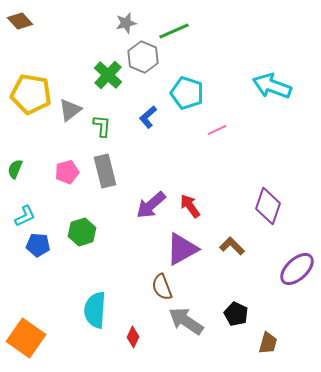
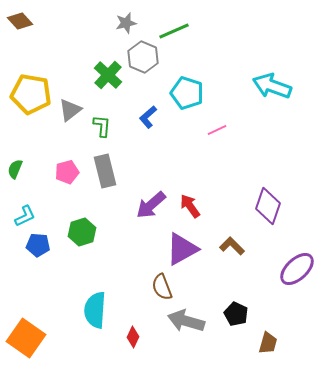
gray arrow: rotated 18 degrees counterclockwise
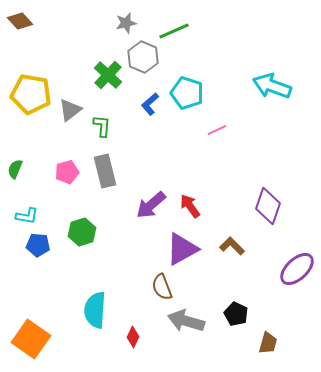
blue L-shape: moved 2 px right, 13 px up
cyan L-shape: moved 2 px right; rotated 35 degrees clockwise
orange square: moved 5 px right, 1 px down
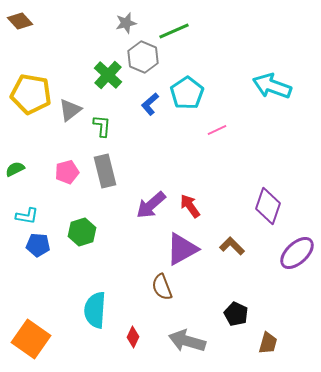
cyan pentagon: rotated 20 degrees clockwise
green semicircle: rotated 42 degrees clockwise
purple ellipse: moved 16 px up
gray arrow: moved 1 px right, 20 px down
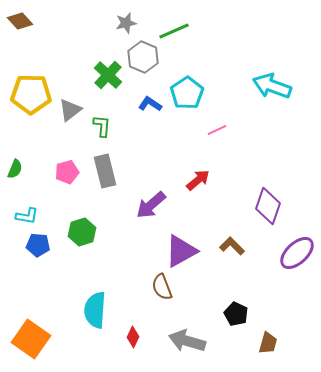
yellow pentagon: rotated 9 degrees counterclockwise
blue L-shape: rotated 75 degrees clockwise
green semicircle: rotated 138 degrees clockwise
red arrow: moved 8 px right, 26 px up; rotated 85 degrees clockwise
purple triangle: moved 1 px left, 2 px down
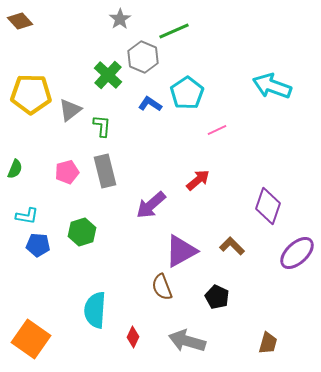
gray star: moved 6 px left, 4 px up; rotated 20 degrees counterclockwise
black pentagon: moved 19 px left, 17 px up
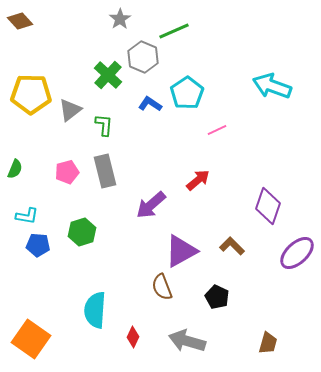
green L-shape: moved 2 px right, 1 px up
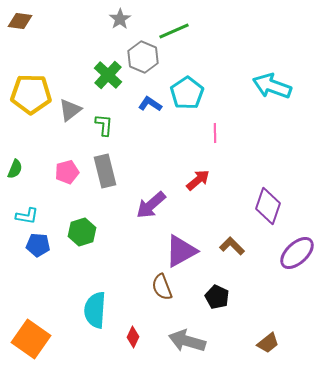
brown diamond: rotated 40 degrees counterclockwise
pink line: moved 2 px left, 3 px down; rotated 66 degrees counterclockwise
brown trapezoid: rotated 35 degrees clockwise
